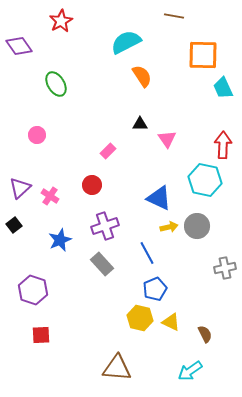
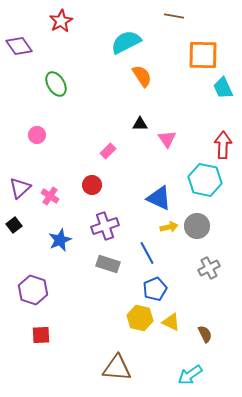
gray rectangle: moved 6 px right; rotated 30 degrees counterclockwise
gray cross: moved 16 px left; rotated 15 degrees counterclockwise
cyan arrow: moved 4 px down
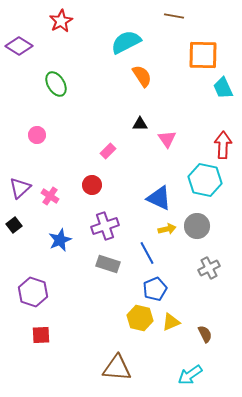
purple diamond: rotated 24 degrees counterclockwise
yellow arrow: moved 2 px left, 2 px down
purple hexagon: moved 2 px down
yellow triangle: rotated 48 degrees counterclockwise
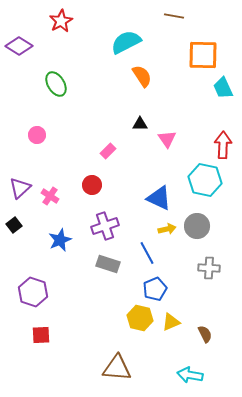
gray cross: rotated 30 degrees clockwise
cyan arrow: rotated 45 degrees clockwise
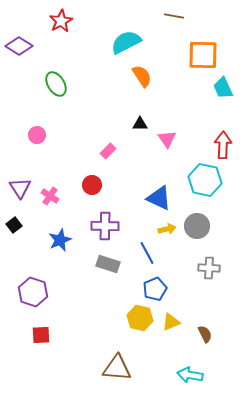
purple triangle: rotated 20 degrees counterclockwise
purple cross: rotated 20 degrees clockwise
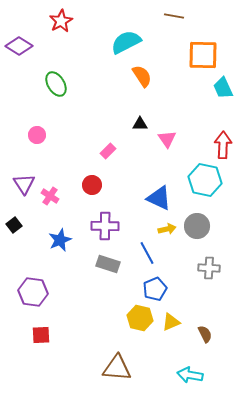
purple triangle: moved 4 px right, 4 px up
purple hexagon: rotated 12 degrees counterclockwise
